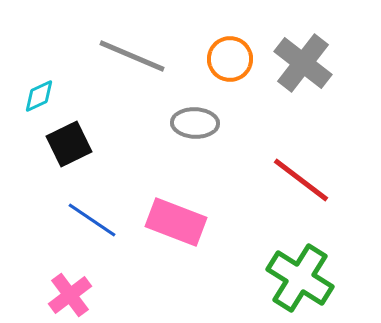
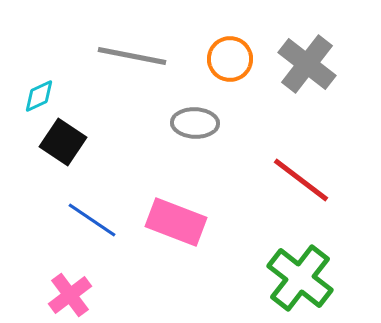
gray line: rotated 12 degrees counterclockwise
gray cross: moved 4 px right, 1 px down
black square: moved 6 px left, 2 px up; rotated 30 degrees counterclockwise
green cross: rotated 6 degrees clockwise
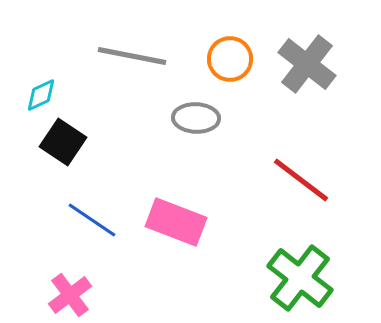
cyan diamond: moved 2 px right, 1 px up
gray ellipse: moved 1 px right, 5 px up
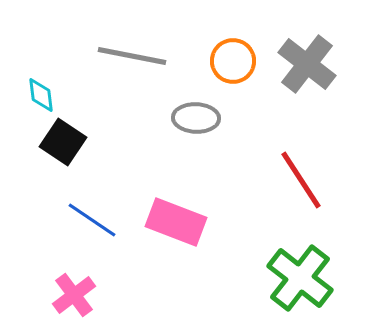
orange circle: moved 3 px right, 2 px down
cyan diamond: rotated 72 degrees counterclockwise
red line: rotated 20 degrees clockwise
pink cross: moved 4 px right
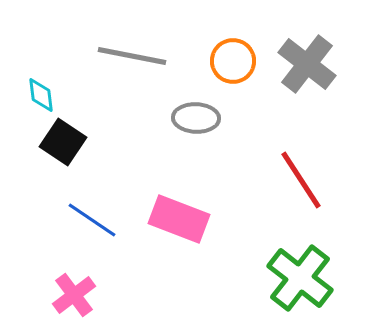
pink rectangle: moved 3 px right, 3 px up
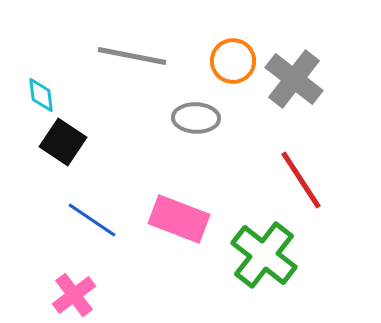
gray cross: moved 13 px left, 15 px down
green cross: moved 36 px left, 23 px up
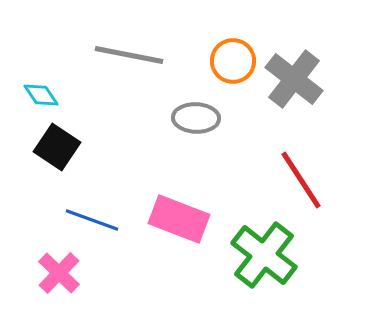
gray line: moved 3 px left, 1 px up
cyan diamond: rotated 27 degrees counterclockwise
black square: moved 6 px left, 5 px down
blue line: rotated 14 degrees counterclockwise
pink cross: moved 15 px left, 22 px up; rotated 9 degrees counterclockwise
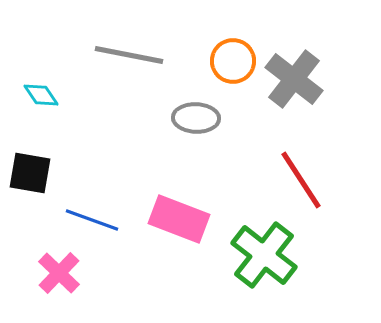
black square: moved 27 px left, 26 px down; rotated 24 degrees counterclockwise
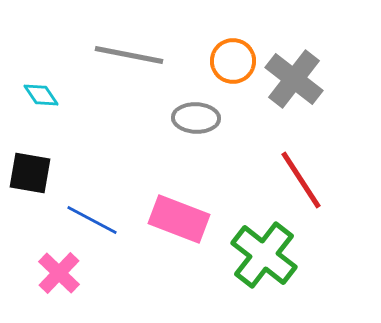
blue line: rotated 8 degrees clockwise
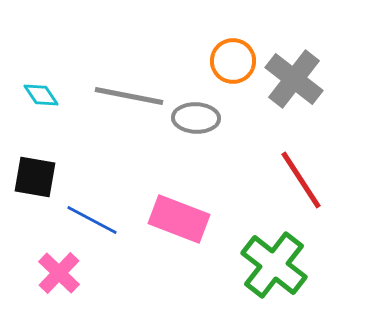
gray line: moved 41 px down
black square: moved 5 px right, 4 px down
green cross: moved 10 px right, 10 px down
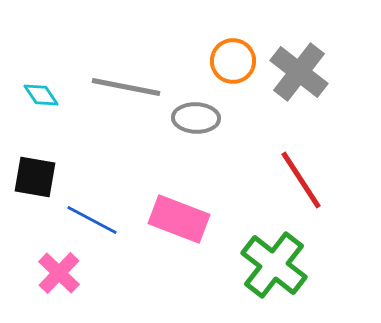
gray cross: moved 5 px right, 7 px up
gray line: moved 3 px left, 9 px up
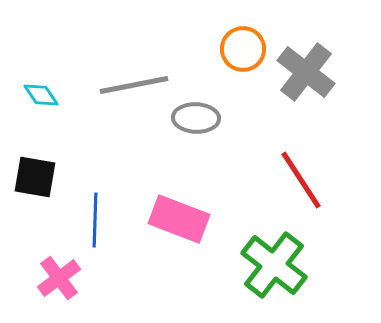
orange circle: moved 10 px right, 12 px up
gray cross: moved 7 px right
gray line: moved 8 px right, 2 px up; rotated 22 degrees counterclockwise
blue line: moved 3 px right; rotated 64 degrees clockwise
pink cross: moved 5 px down; rotated 9 degrees clockwise
